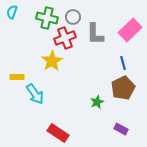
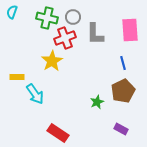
pink rectangle: rotated 50 degrees counterclockwise
brown pentagon: moved 3 px down
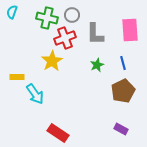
gray circle: moved 1 px left, 2 px up
green star: moved 37 px up
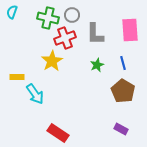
green cross: moved 1 px right
brown pentagon: rotated 15 degrees counterclockwise
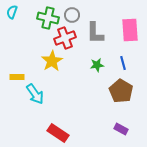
gray L-shape: moved 1 px up
green star: rotated 16 degrees clockwise
brown pentagon: moved 2 px left
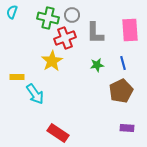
brown pentagon: rotated 15 degrees clockwise
purple rectangle: moved 6 px right, 1 px up; rotated 24 degrees counterclockwise
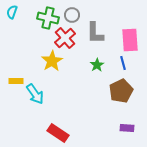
pink rectangle: moved 10 px down
red cross: rotated 20 degrees counterclockwise
green star: rotated 24 degrees counterclockwise
yellow rectangle: moved 1 px left, 4 px down
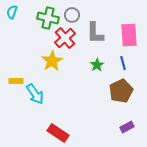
pink rectangle: moved 1 px left, 5 px up
purple rectangle: moved 1 px up; rotated 32 degrees counterclockwise
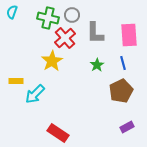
cyan arrow: rotated 80 degrees clockwise
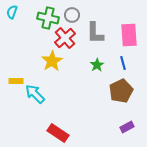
cyan arrow: rotated 90 degrees clockwise
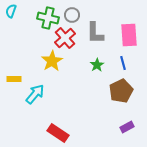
cyan semicircle: moved 1 px left, 1 px up
yellow rectangle: moved 2 px left, 2 px up
cyan arrow: rotated 85 degrees clockwise
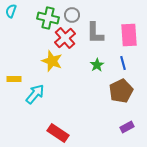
yellow star: rotated 20 degrees counterclockwise
